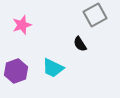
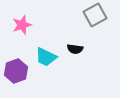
black semicircle: moved 5 px left, 5 px down; rotated 49 degrees counterclockwise
cyan trapezoid: moved 7 px left, 11 px up
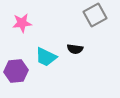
pink star: moved 2 px up; rotated 12 degrees clockwise
purple hexagon: rotated 15 degrees clockwise
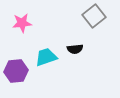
gray square: moved 1 px left, 1 px down; rotated 10 degrees counterclockwise
black semicircle: rotated 14 degrees counterclockwise
cyan trapezoid: rotated 135 degrees clockwise
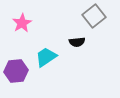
pink star: rotated 24 degrees counterclockwise
black semicircle: moved 2 px right, 7 px up
cyan trapezoid: rotated 15 degrees counterclockwise
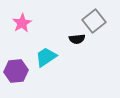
gray square: moved 5 px down
black semicircle: moved 3 px up
